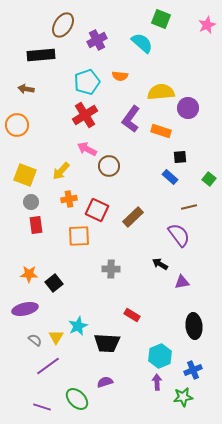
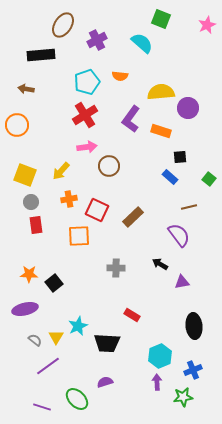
pink arrow at (87, 149): moved 2 px up; rotated 144 degrees clockwise
gray cross at (111, 269): moved 5 px right, 1 px up
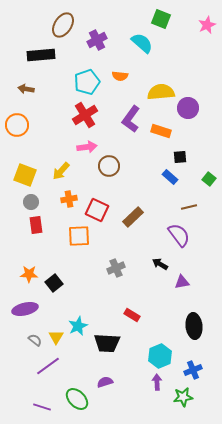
gray cross at (116, 268): rotated 24 degrees counterclockwise
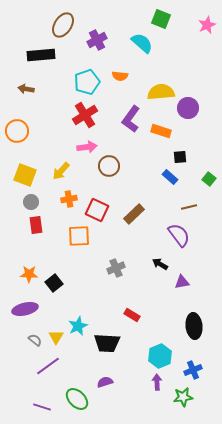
orange circle at (17, 125): moved 6 px down
brown rectangle at (133, 217): moved 1 px right, 3 px up
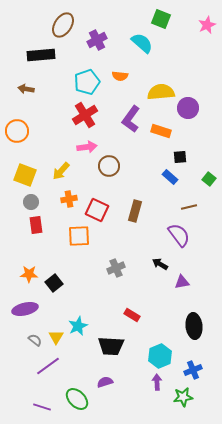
brown rectangle at (134, 214): moved 1 px right, 3 px up; rotated 30 degrees counterclockwise
black trapezoid at (107, 343): moved 4 px right, 3 px down
